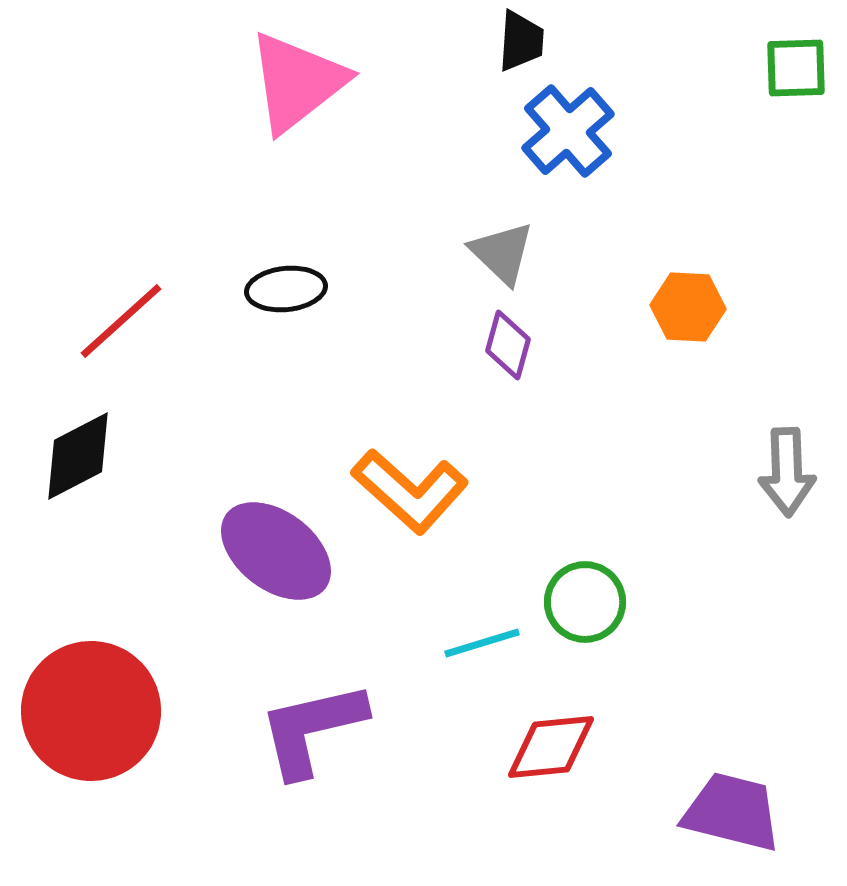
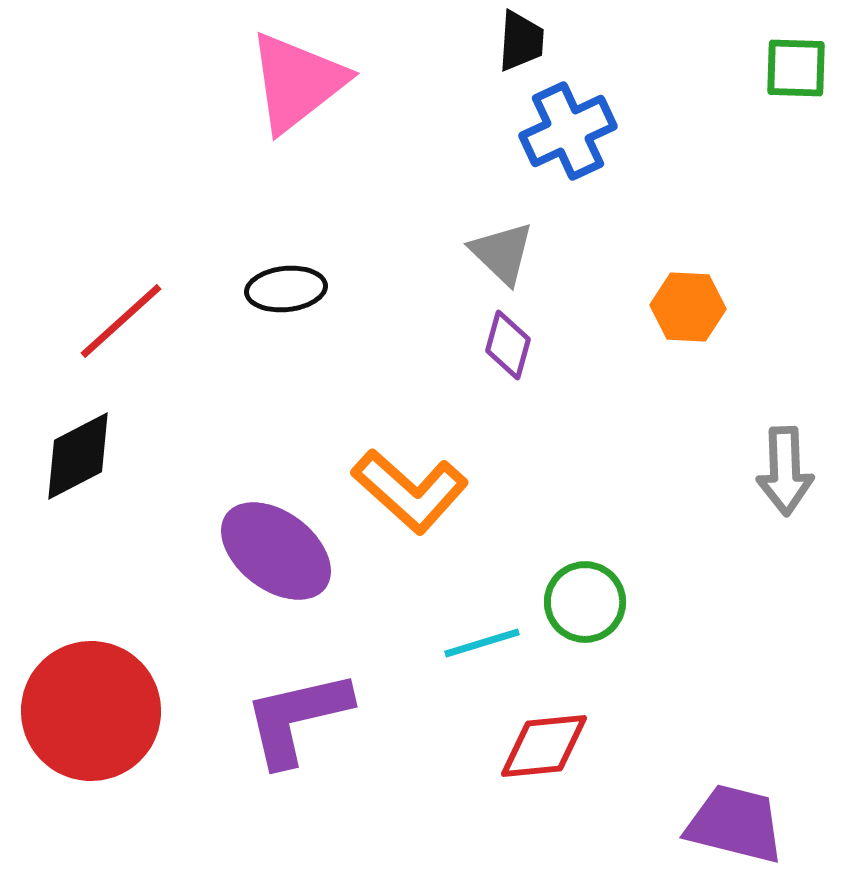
green square: rotated 4 degrees clockwise
blue cross: rotated 16 degrees clockwise
gray arrow: moved 2 px left, 1 px up
purple L-shape: moved 15 px left, 11 px up
red diamond: moved 7 px left, 1 px up
purple trapezoid: moved 3 px right, 12 px down
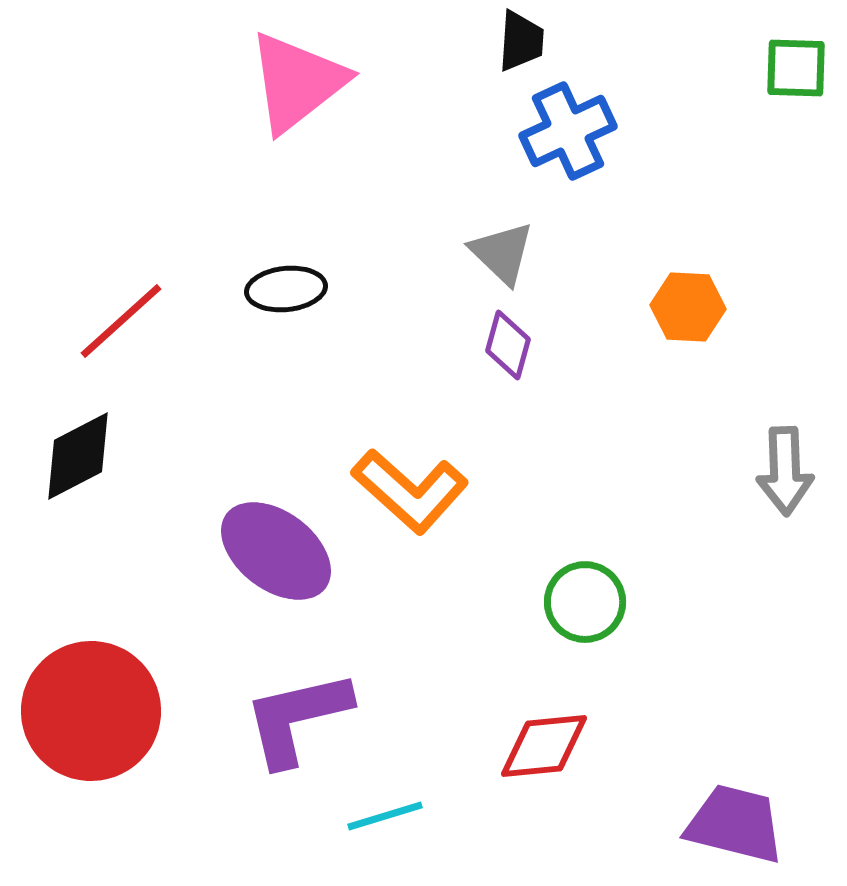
cyan line: moved 97 px left, 173 px down
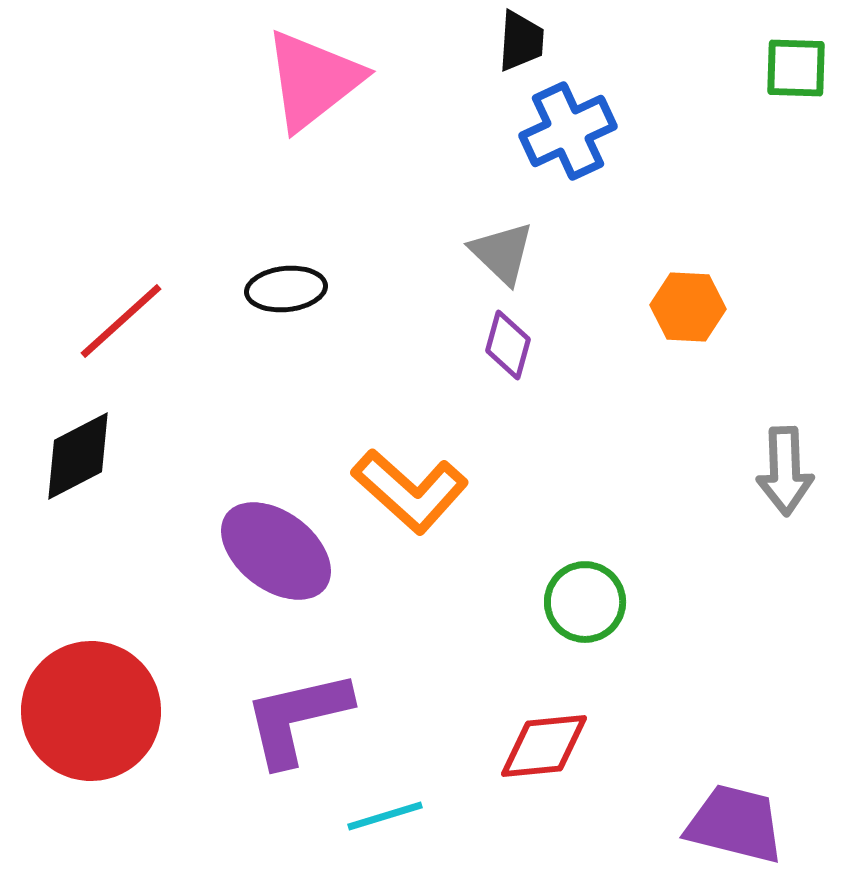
pink triangle: moved 16 px right, 2 px up
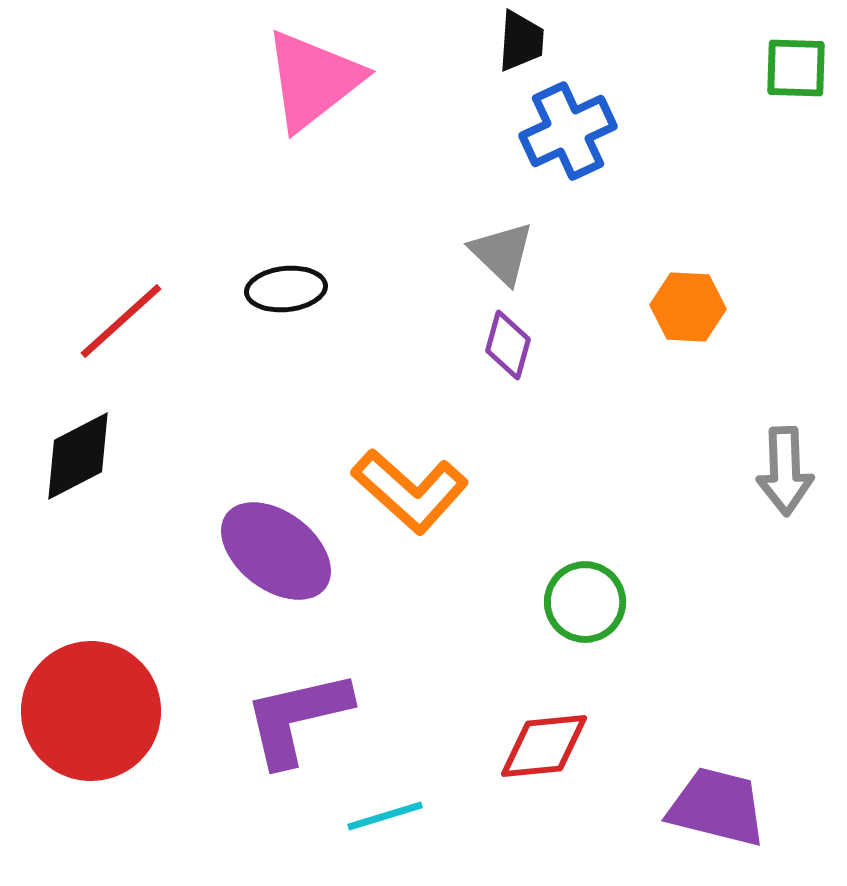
purple trapezoid: moved 18 px left, 17 px up
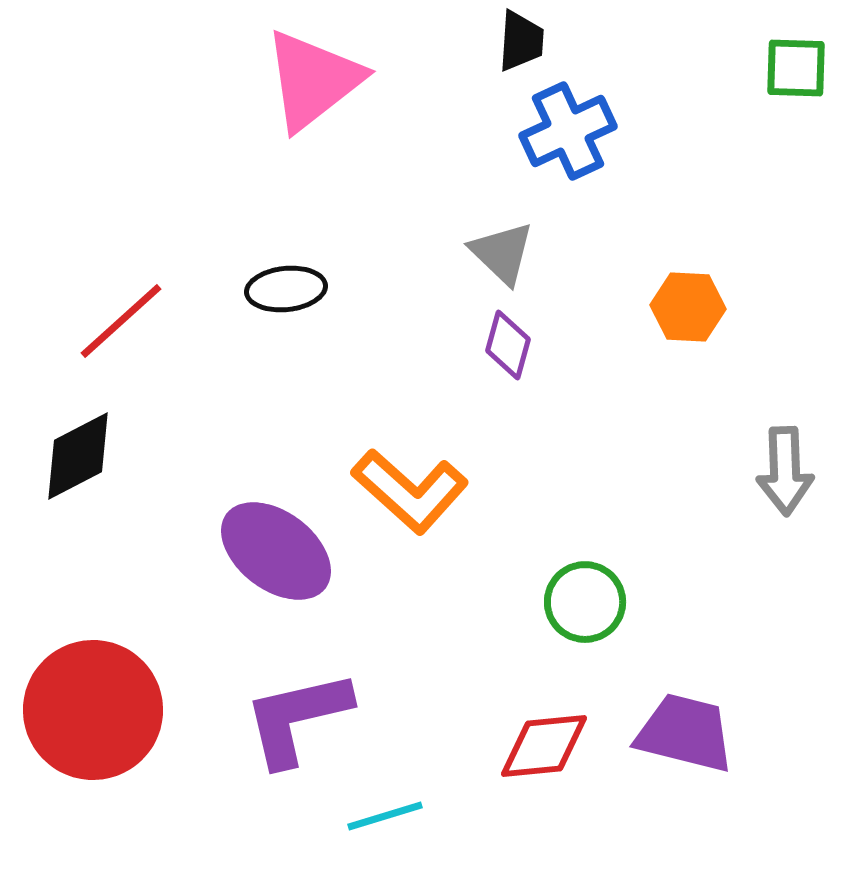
red circle: moved 2 px right, 1 px up
purple trapezoid: moved 32 px left, 74 px up
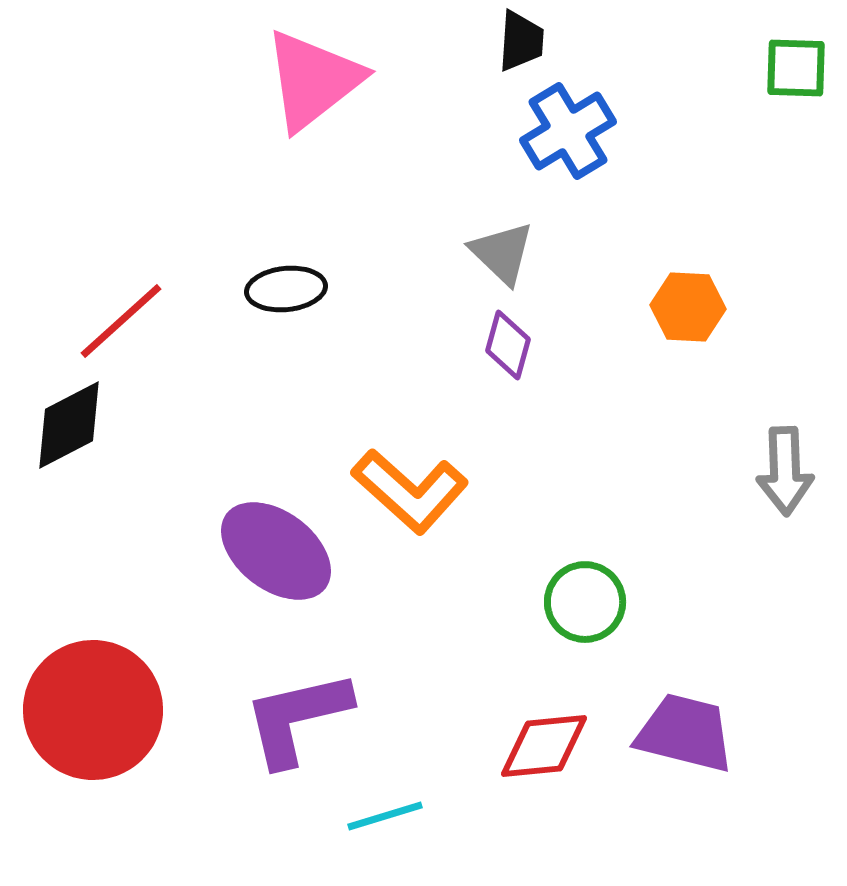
blue cross: rotated 6 degrees counterclockwise
black diamond: moved 9 px left, 31 px up
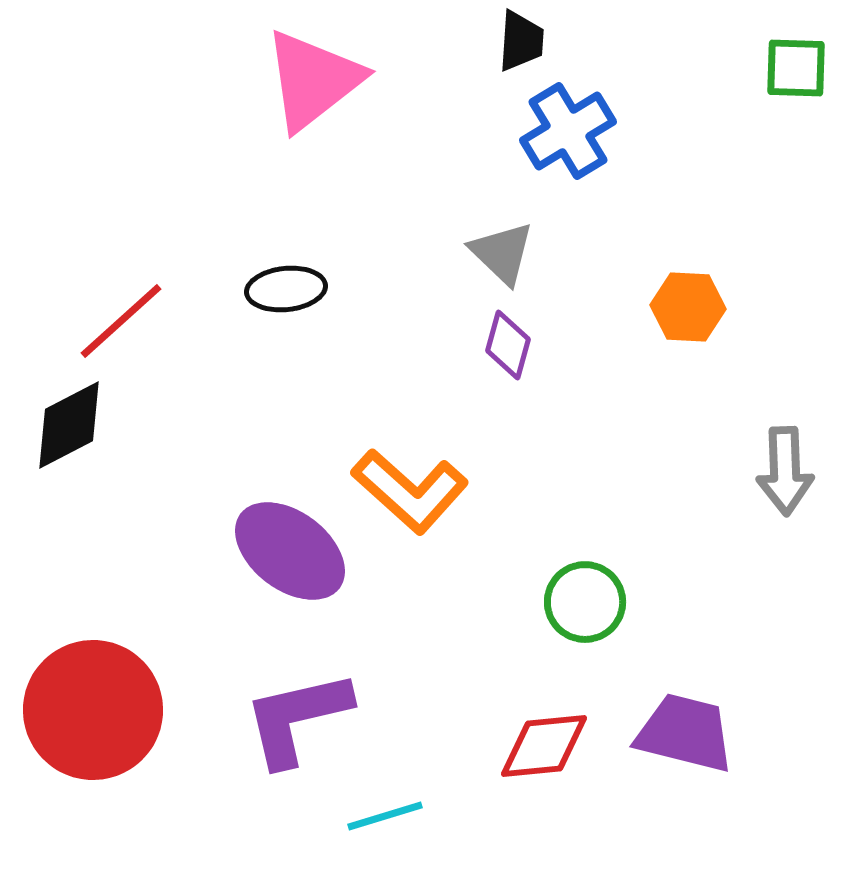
purple ellipse: moved 14 px right
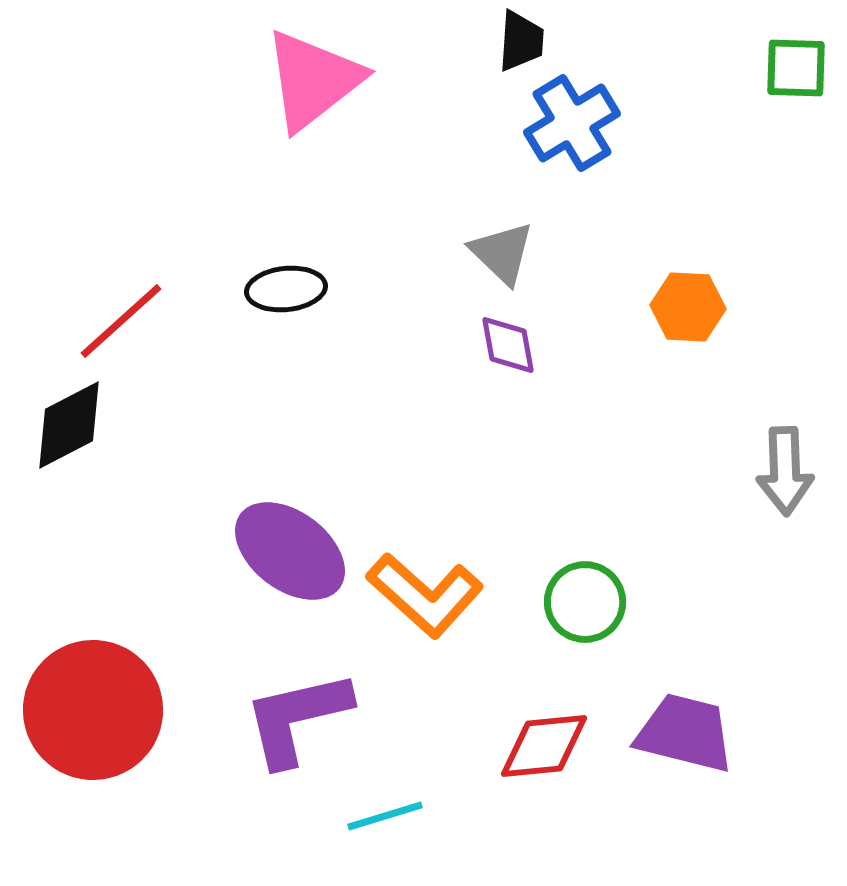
blue cross: moved 4 px right, 8 px up
purple diamond: rotated 26 degrees counterclockwise
orange L-shape: moved 15 px right, 104 px down
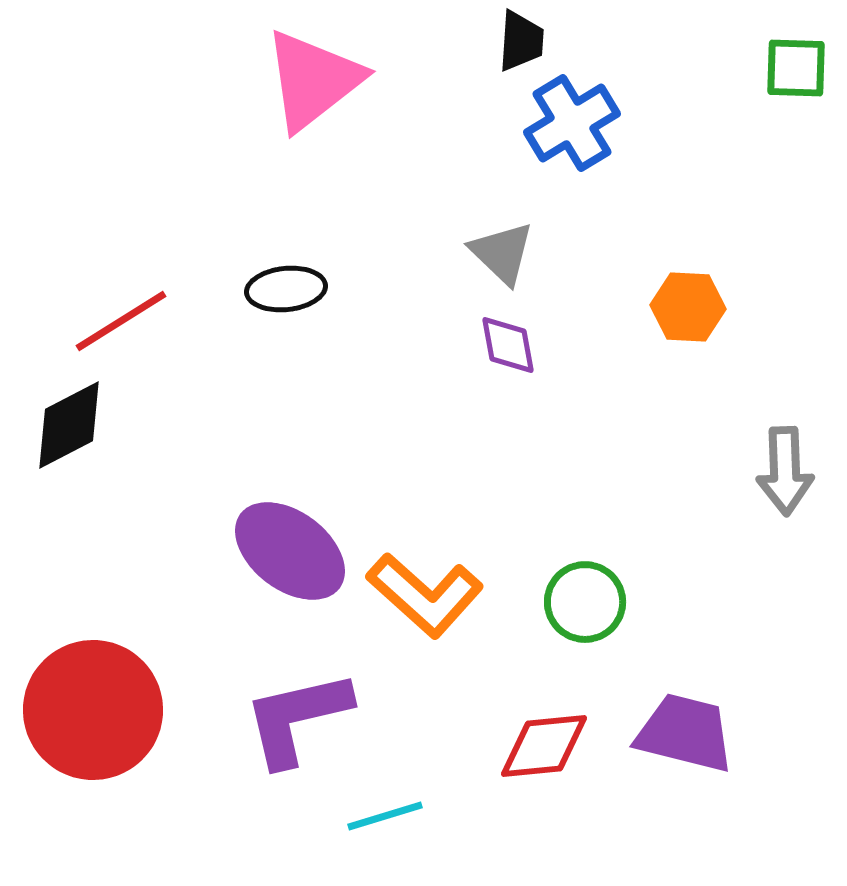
red line: rotated 10 degrees clockwise
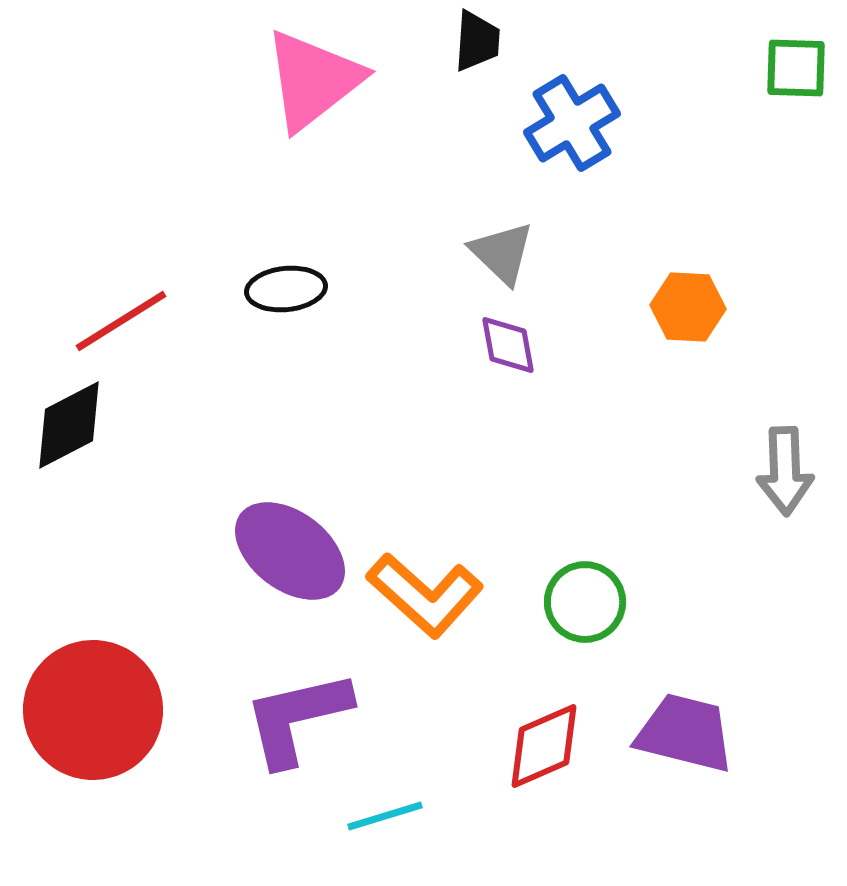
black trapezoid: moved 44 px left
red diamond: rotated 18 degrees counterclockwise
